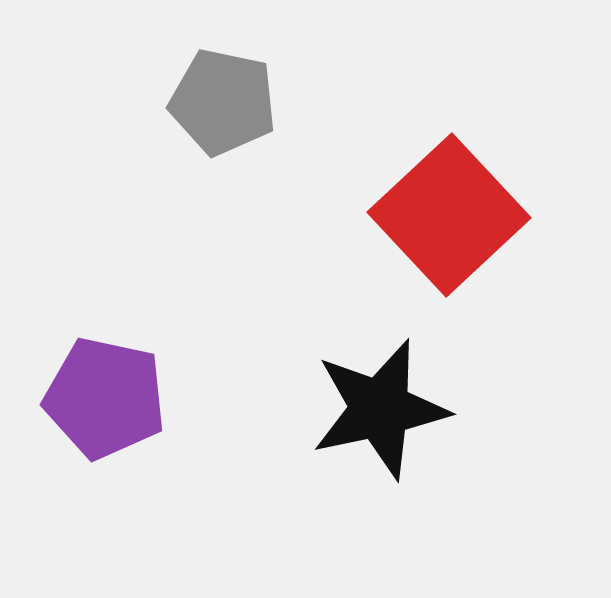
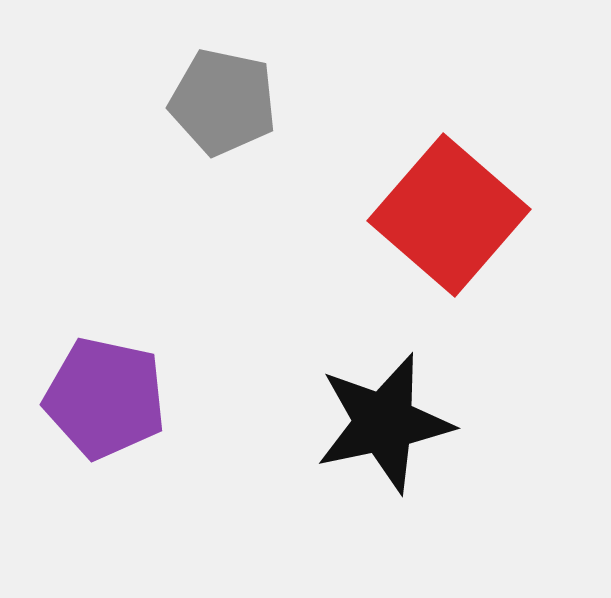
red square: rotated 6 degrees counterclockwise
black star: moved 4 px right, 14 px down
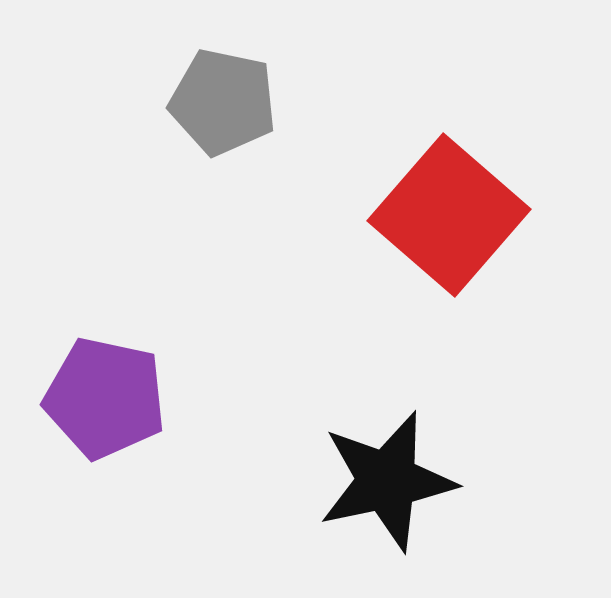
black star: moved 3 px right, 58 px down
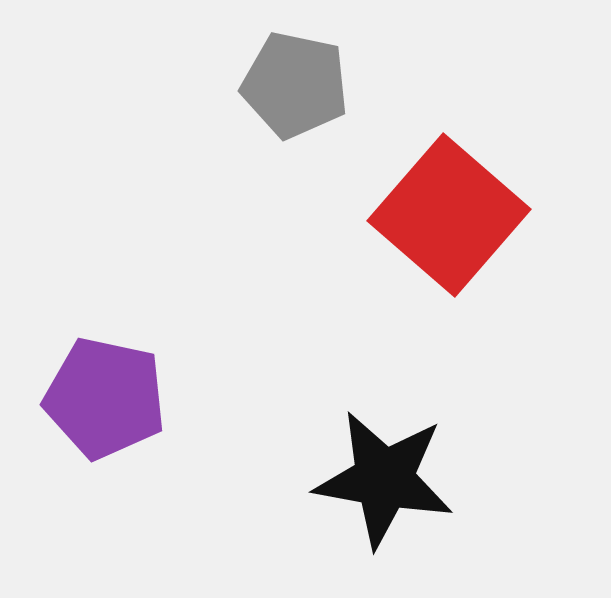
gray pentagon: moved 72 px right, 17 px up
black star: moved 3 px left, 2 px up; rotated 22 degrees clockwise
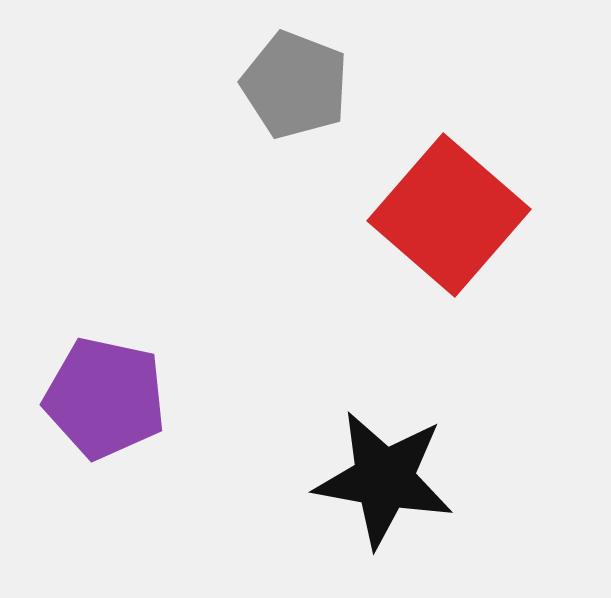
gray pentagon: rotated 9 degrees clockwise
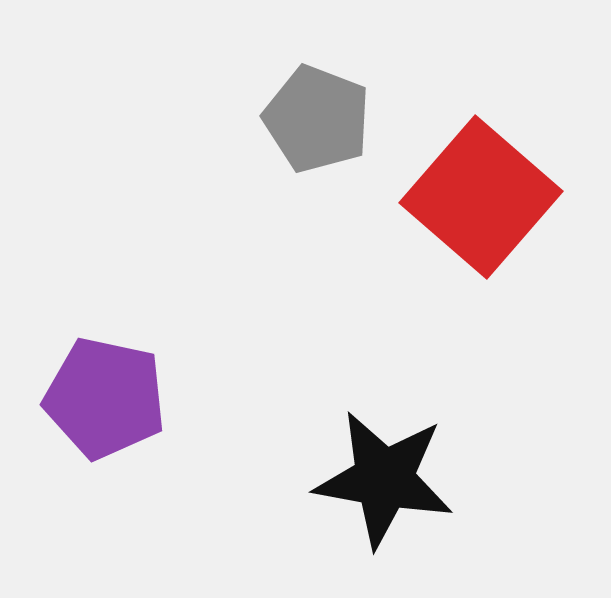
gray pentagon: moved 22 px right, 34 px down
red square: moved 32 px right, 18 px up
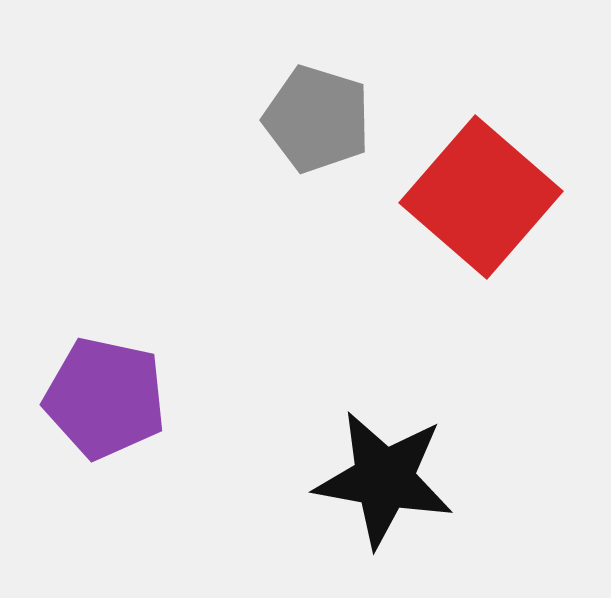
gray pentagon: rotated 4 degrees counterclockwise
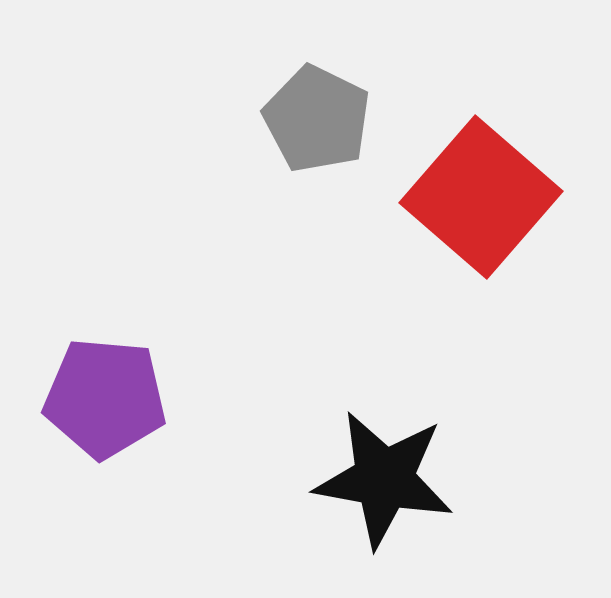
gray pentagon: rotated 9 degrees clockwise
purple pentagon: rotated 7 degrees counterclockwise
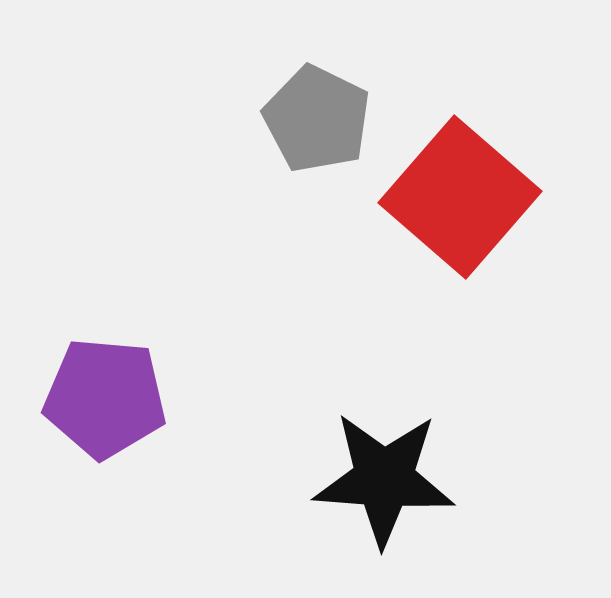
red square: moved 21 px left
black star: rotated 6 degrees counterclockwise
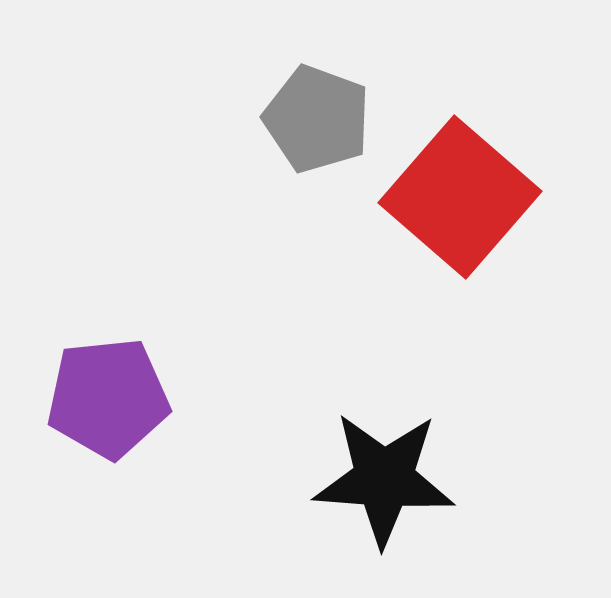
gray pentagon: rotated 6 degrees counterclockwise
purple pentagon: moved 3 px right; rotated 11 degrees counterclockwise
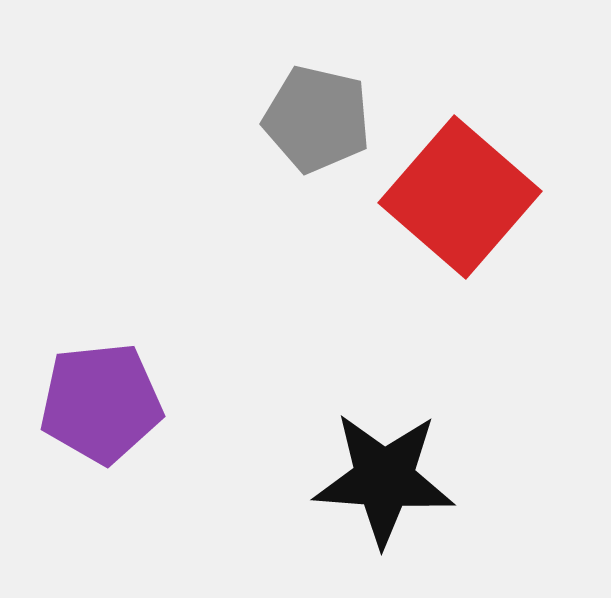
gray pentagon: rotated 7 degrees counterclockwise
purple pentagon: moved 7 px left, 5 px down
